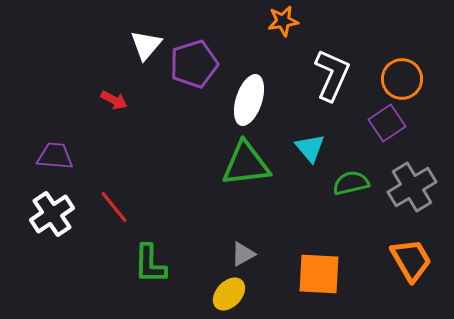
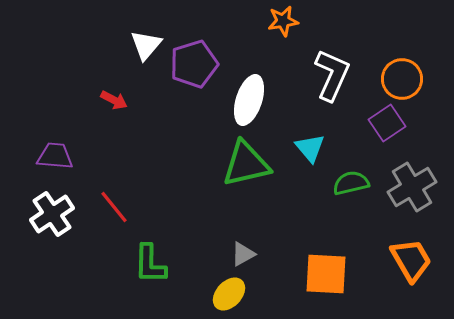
green triangle: rotated 6 degrees counterclockwise
orange square: moved 7 px right
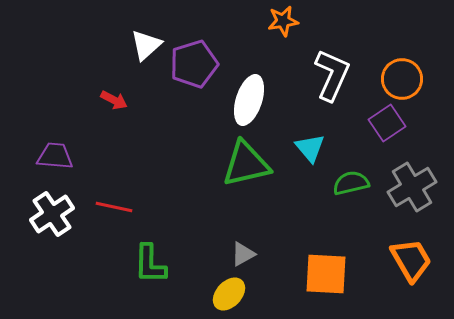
white triangle: rotated 8 degrees clockwise
red line: rotated 39 degrees counterclockwise
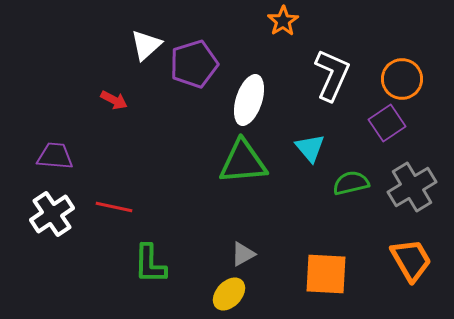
orange star: rotated 24 degrees counterclockwise
green triangle: moved 3 px left, 2 px up; rotated 8 degrees clockwise
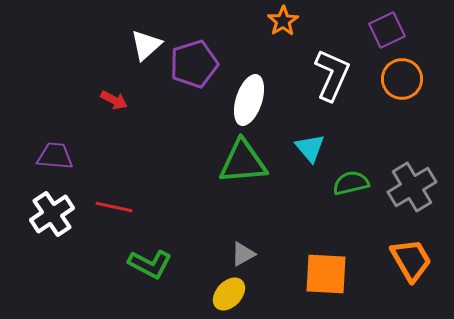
purple square: moved 93 px up; rotated 9 degrees clockwise
green L-shape: rotated 63 degrees counterclockwise
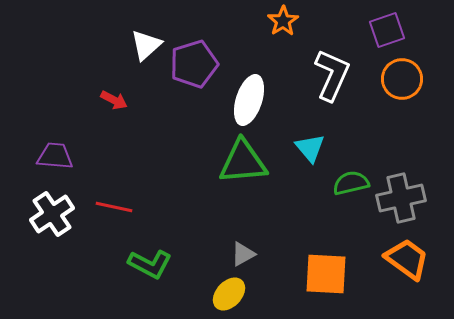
purple square: rotated 6 degrees clockwise
gray cross: moved 11 px left, 11 px down; rotated 18 degrees clockwise
orange trapezoid: moved 4 px left, 1 px up; rotated 24 degrees counterclockwise
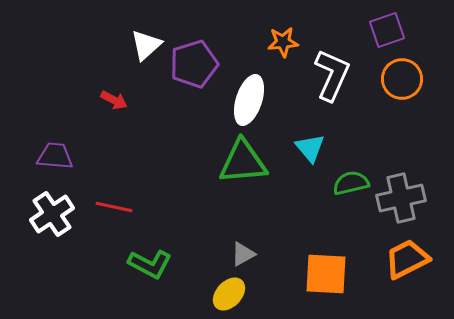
orange star: moved 21 px down; rotated 28 degrees clockwise
orange trapezoid: rotated 63 degrees counterclockwise
